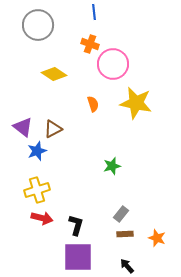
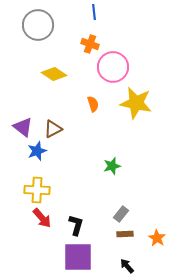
pink circle: moved 3 px down
yellow cross: rotated 20 degrees clockwise
red arrow: rotated 35 degrees clockwise
orange star: rotated 12 degrees clockwise
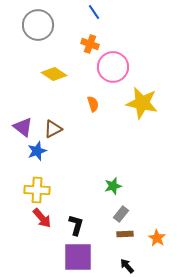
blue line: rotated 28 degrees counterclockwise
yellow star: moved 6 px right
green star: moved 1 px right, 20 px down
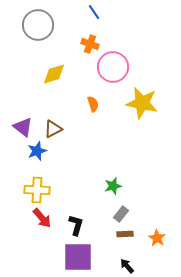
yellow diamond: rotated 50 degrees counterclockwise
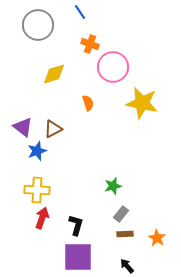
blue line: moved 14 px left
orange semicircle: moved 5 px left, 1 px up
red arrow: rotated 120 degrees counterclockwise
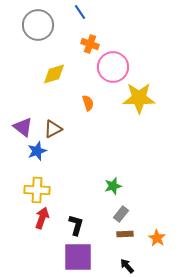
yellow star: moved 3 px left, 5 px up; rotated 12 degrees counterclockwise
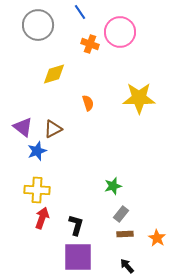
pink circle: moved 7 px right, 35 px up
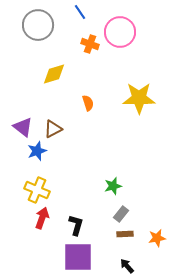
yellow cross: rotated 20 degrees clockwise
orange star: rotated 30 degrees clockwise
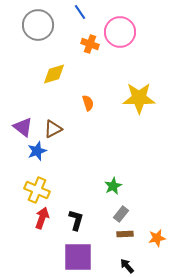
green star: rotated 12 degrees counterclockwise
black L-shape: moved 5 px up
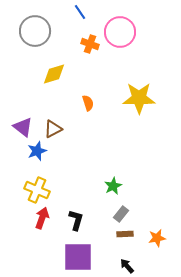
gray circle: moved 3 px left, 6 px down
